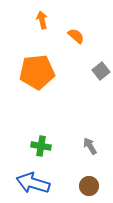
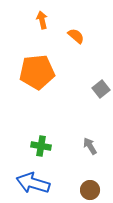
gray square: moved 18 px down
brown circle: moved 1 px right, 4 px down
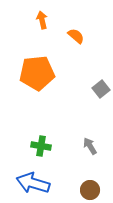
orange pentagon: moved 1 px down
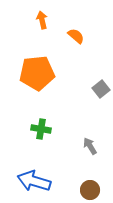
green cross: moved 17 px up
blue arrow: moved 1 px right, 2 px up
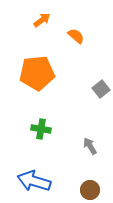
orange arrow: rotated 66 degrees clockwise
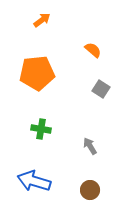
orange semicircle: moved 17 px right, 14 px down
gray square: rotated 18 degrees counterclockwise
